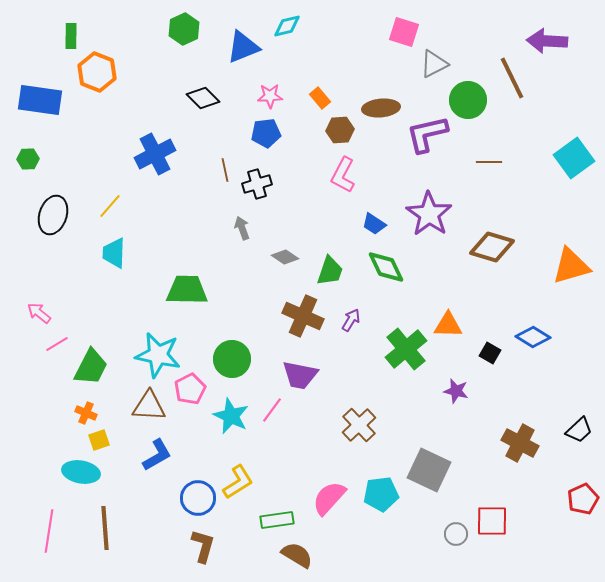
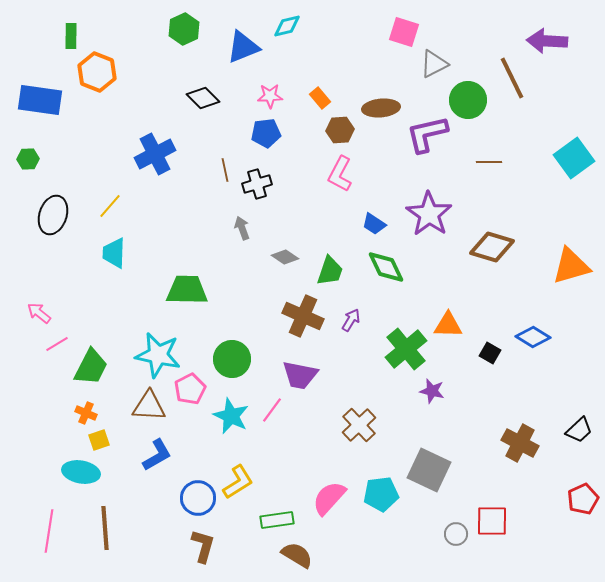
pink L-shape at (343, 175): moved 3 px left, 1 px up
purple star at (456, 391): moved 24 px left
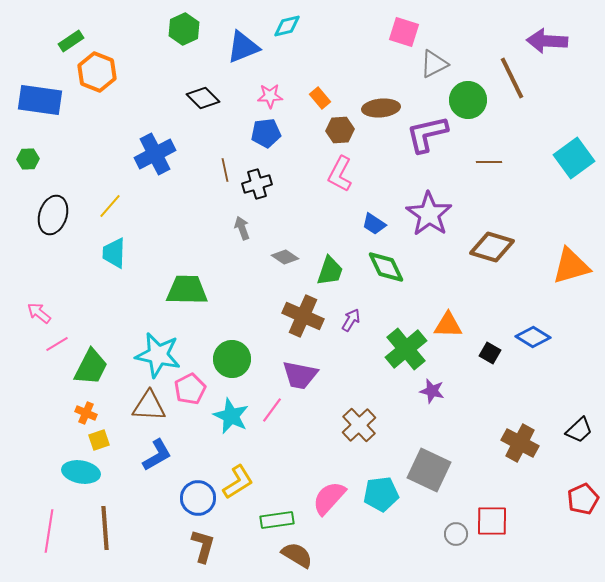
green rectangle at (71, 36): moved 5 px down; rotated 55 degrees clockwise
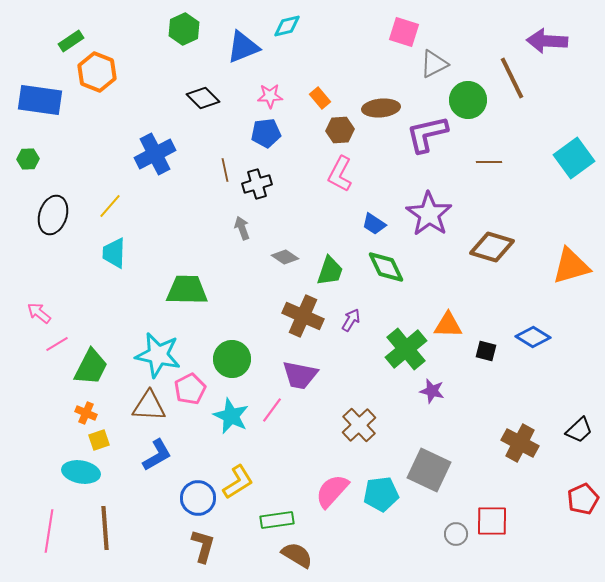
black square at (490, 353): moved 4 px left, 2 px up; rotated 15 degrees counterclockwise
pink semicircle at (329, 498): moved 3 px right, 7 px up
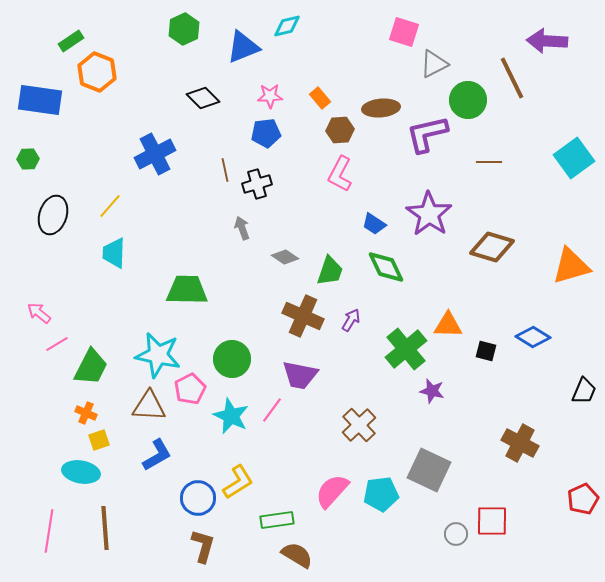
black trapezoid at (579, 430): moved 5 px right, 39 px up; rotated 24 degrees counterclockwise
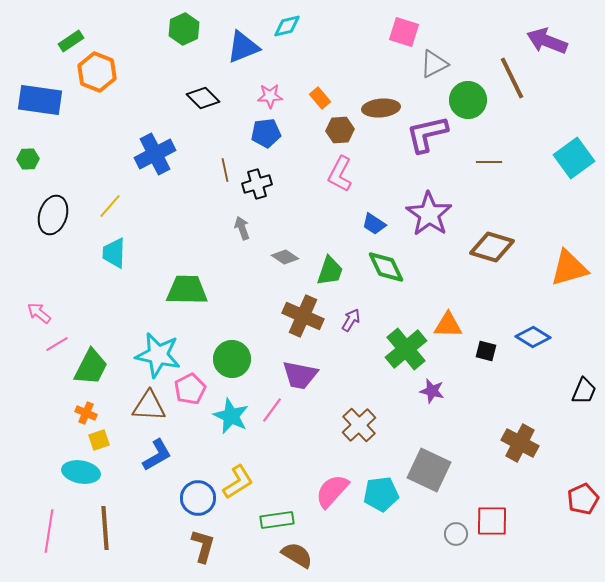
purple arrow at (547, 41): rotated 18 degrees clockwise
orange triangle at (571, 266): moved 2 px left, 2 px down
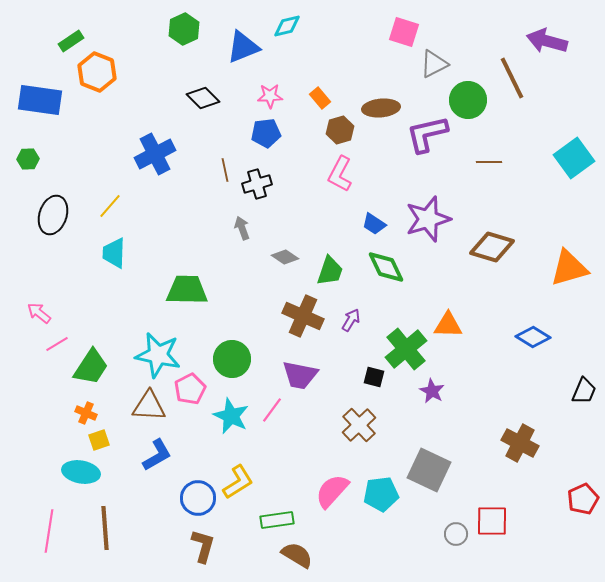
purple arrow at (547, 41): rotated 6 degrees counterclockwise
brown hexagon at (340, 130): rotated 12 degrees counterclockwise
purple star at (429, 214): moved 1 px left, 5 px down; rotated 21 degrees clockwise
black square at (486, 351): moved 112 px left, 26 px down
green trapezoid at (91, 367): rotated 6 degrees clockwise
purple star at (432, 391): rotated 15 degrees clockwise
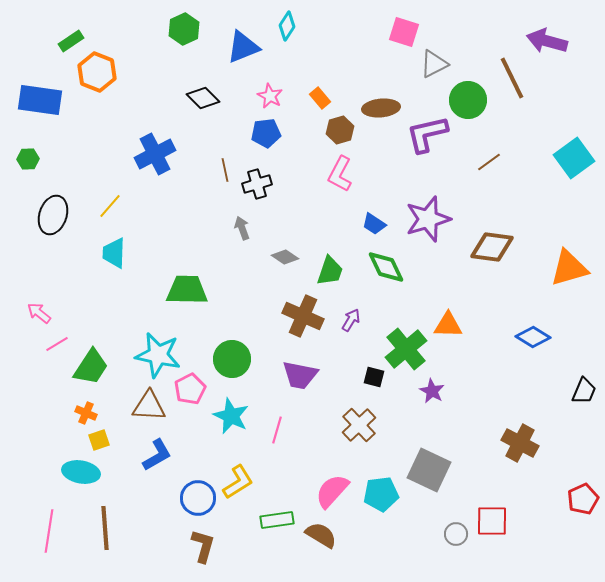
cyan diamond at (287, 26): rotated 44 degrees counterclockwise
pink star at (270, 96): rotated 30 degrees clockwise
brown line at (489, 162): rotated 35 degrees counterclockwise
brown diamond at (492, 247): rotated 9 degrees counterclockwise
pink line at (272, 410): moved 5 px right, 20 px down; rotated 20 degrees counterclockwise
brown semicircle at (297, 555): moved 24 px right, 20 px up
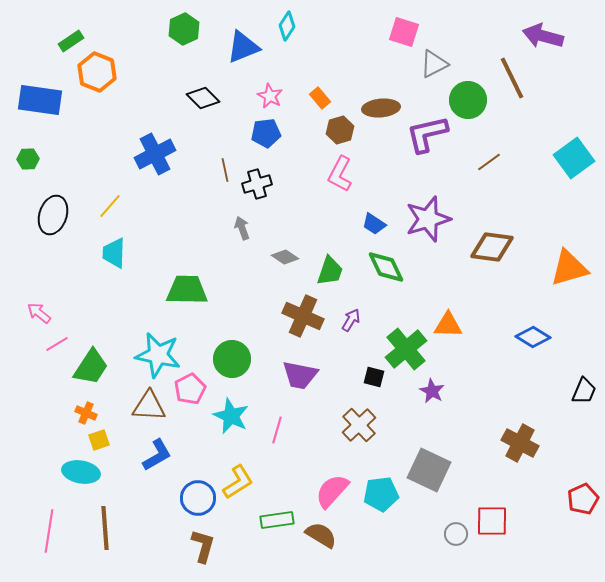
purple arrow at (547, 41): moved 4 px left, 5 px up
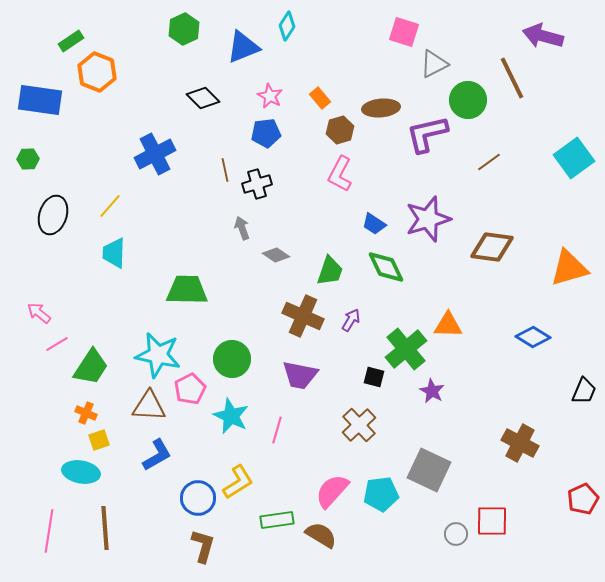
gray diamond at (285, 257): moved 9 px left, 2 px up
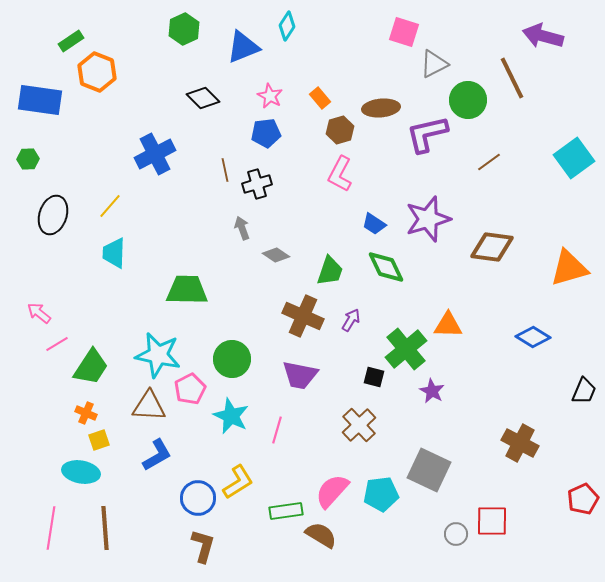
green rectangle at (277, 520): moved 9 px right, 9 px up
pink line at (49, 531): moved 2 px right, 3 px up
